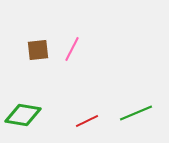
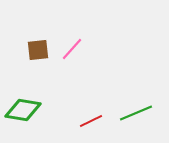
pink line: rotated 15 degrees clockwise
green diamond: moved 5 px up
red line: moved 4 px right
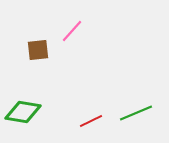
pink line: moved 18 px up
green diamond: moved 2 px down
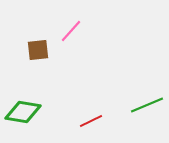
pink line: moved 1 px left
green line: moved 11 px right, 8 px up
